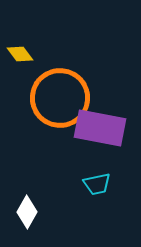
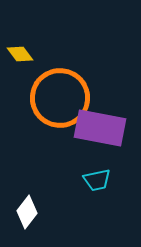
cyan trapezoid: moved 4 px up
white diamond: rotated 8 degrees clockwise
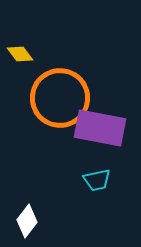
white diamond: moved 9 px down
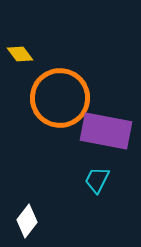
purple rectangle: moved 6 px right, 3 px down
cyan trapezoid: rotated 128 degrees clockwise
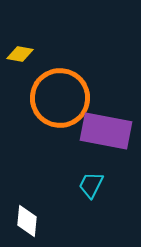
yellow diamond: rotated 44 degrees counterclockwise
cyan trapezoid: moved 6 px left, 5 px down
white diamond: rotated 32 degrees counterclockwise
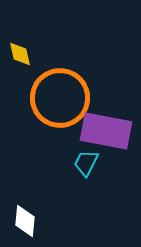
yellow diamond: rotated 68 degrees clockwise
cyan trapezoid: moved 5 px left, 22 px up
white diamond: moved 2 px left
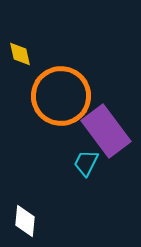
orange circle: moved 1 px right, 2 px up
purple rectangle: rotated 42 degrees clockwise
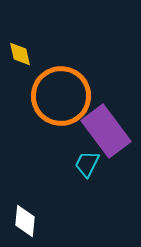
cyan trapezoid: moved 1 px right, 1 px down
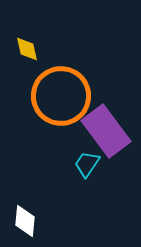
yellow diamond: moved 7 px right, 5 px up
cyan trapezoid: rotated 8 degrees clockwise
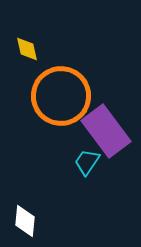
cyan trapezoid: moved 2 px up
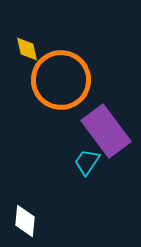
orange circle: moved 16 px up
